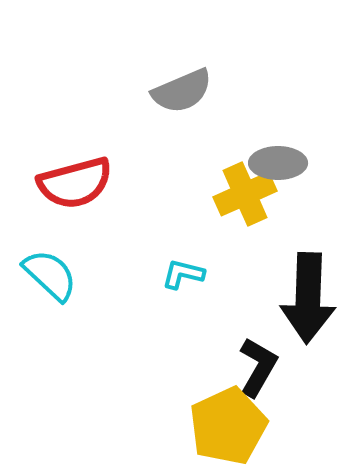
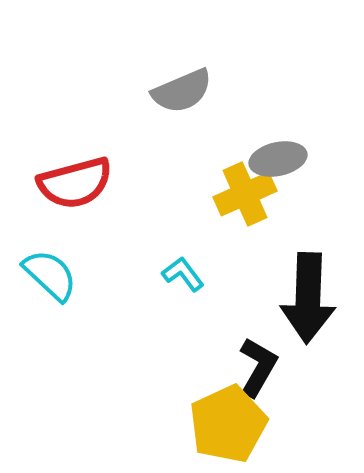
gray ellipse: moved 4 px up; rotated 12 degrees counterclockwise
cyan L-shape: rotated 39 degrees clockwise
yellow pentagon: moved 2 px up
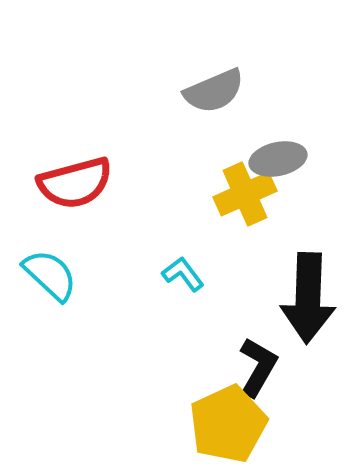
gray semicircle: moved 32 px right
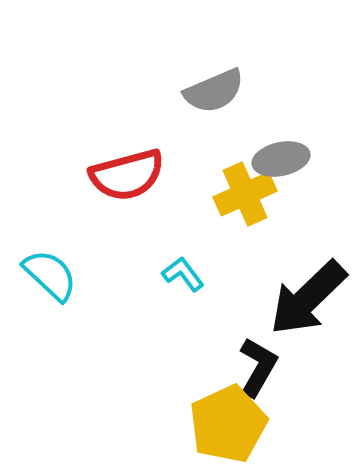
gray ellipse: moved 3 px right
red semicircle: moved 52 px right, 8 px up
black arrow: rotated 44 degrees clockwise
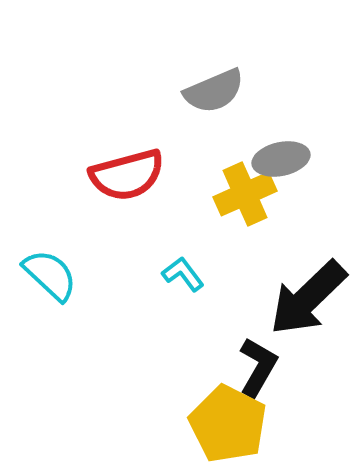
yellow pentagon: rotated 20 degrees counterclockwise
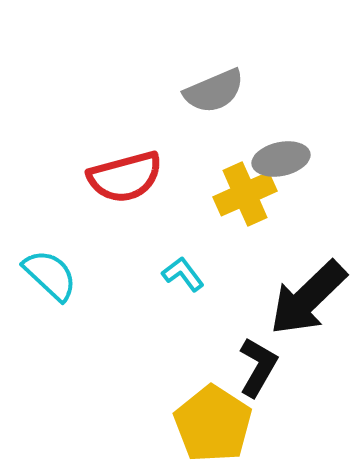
red semicircle: moved 2 px left, 2 px down
yellow pentagon: moved 15 px left; rotated 6 degrees clockwise
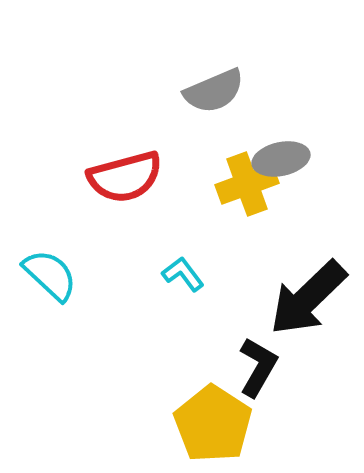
yellow cross: moved 2 px right, 10 px up; rotated 4 degrees clockwise
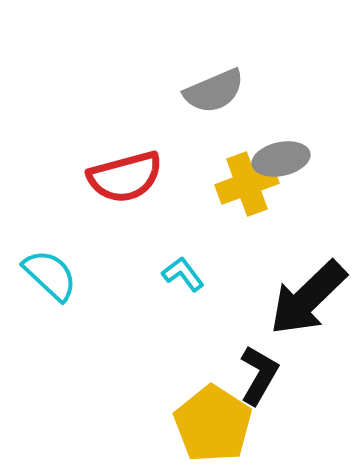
black L-shape: moved 1 px right, 8 px down
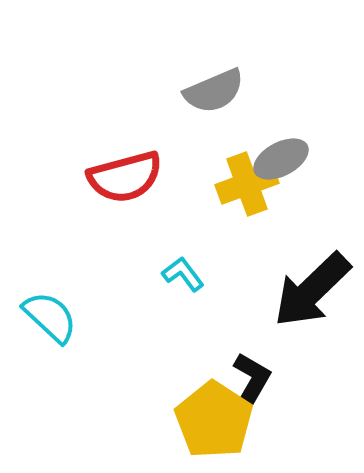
gray ellipse: rotated 16 degrees counterclockwise
cyan semicircle: moved 42 px down
black arrow: moved 4 px right, 8 px up
black L-shape: moved 8 px left, 7 px down
yellow pentagon: moved 1 px right, 4 px up
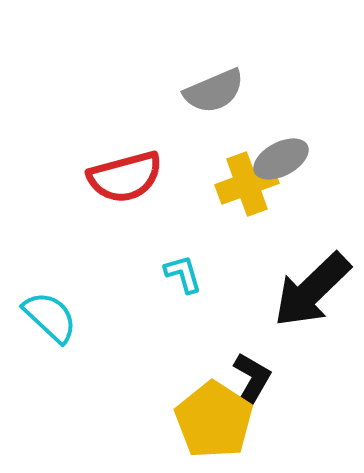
cyan L-shape: rotated 21 degrees clockwise
